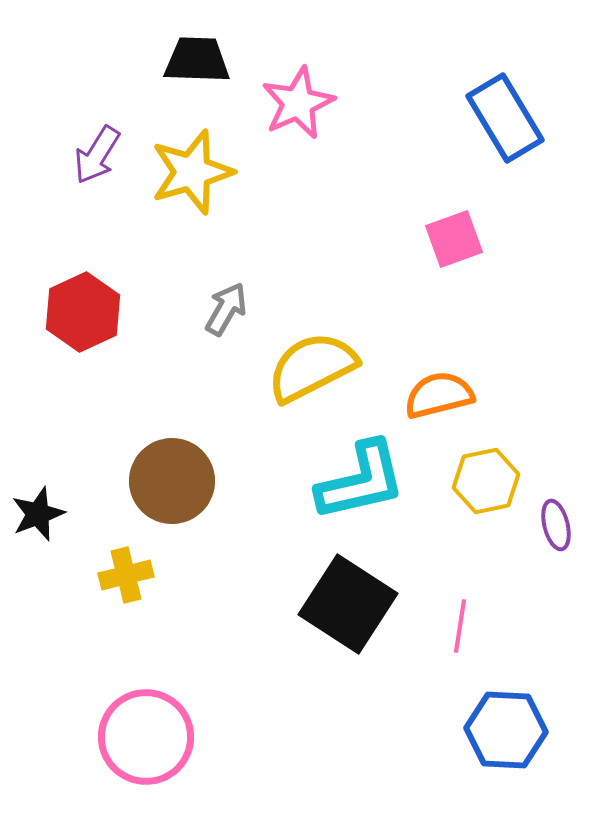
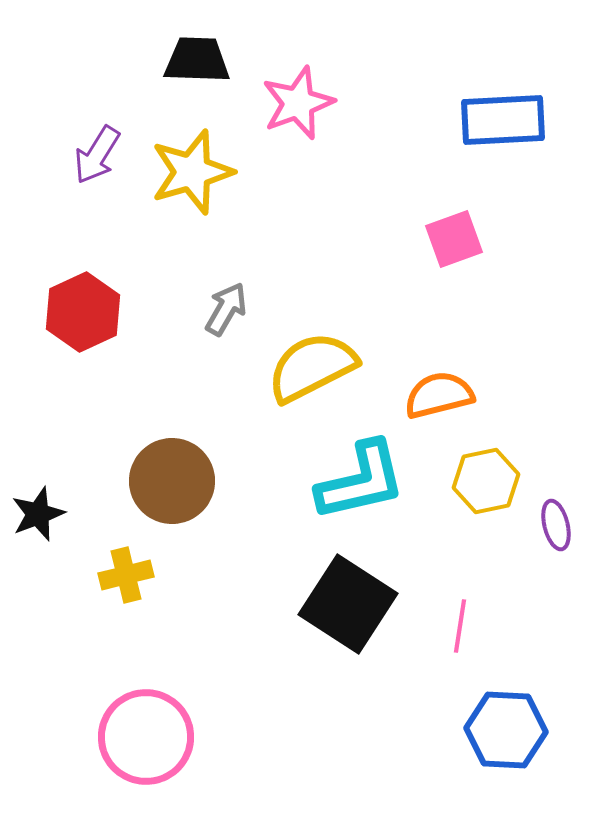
pink star: rotated 4 degrees clockwise
blue rectangle: moved 2 px left, 2 px down; rotated 62 degrees counterclockwise
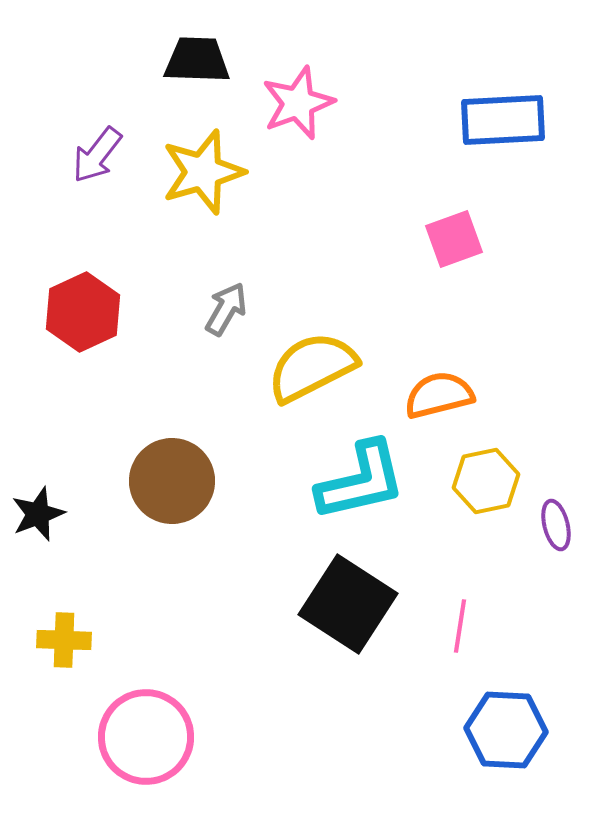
purple arrow: rotated 6 degrees clockwise
yellow star: moved 11 px right
yellow cross: moved 62 px left, 65 px down; rotated 16 degrees clockwise
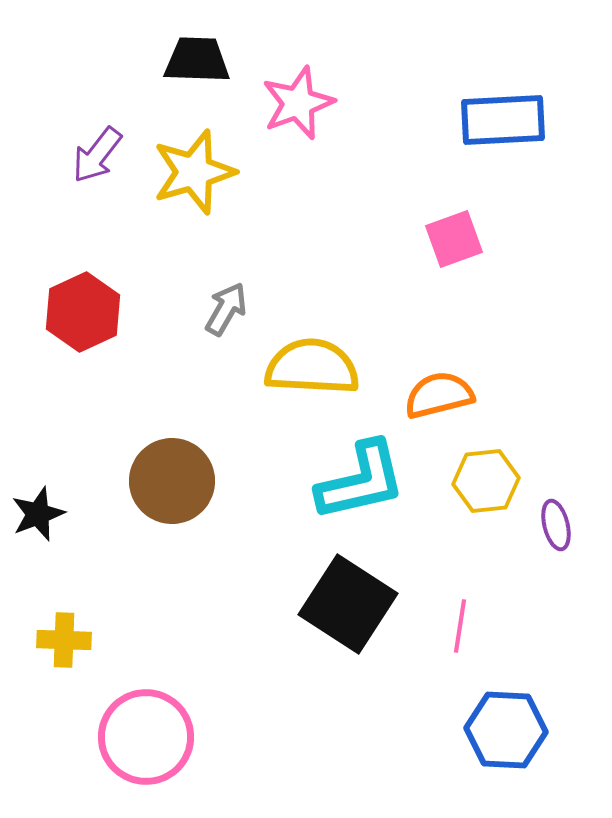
yellow star: moved 9 px left
yellow semicircle: rotated 30 degrees clockwise
yellow hexagon: rotated 6 degrees clockwise
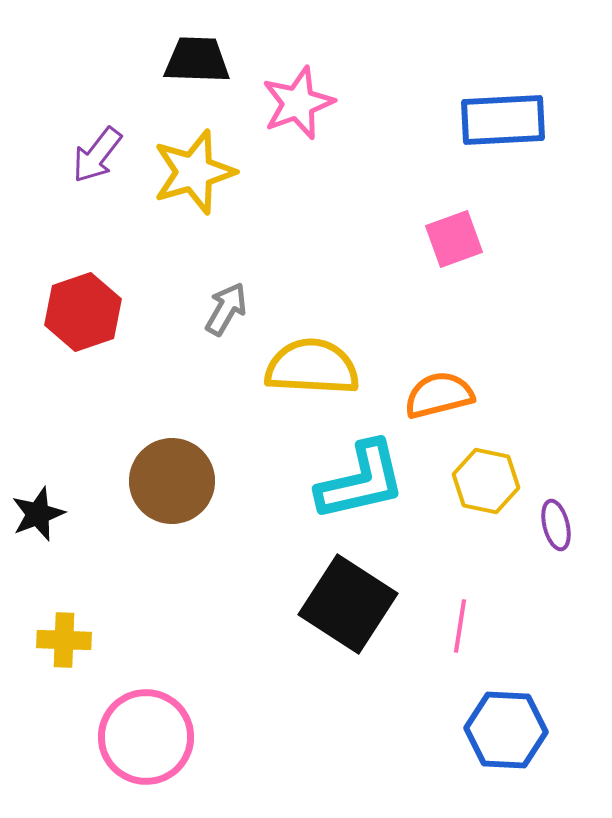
red hexagon: rotated 6 degrees clockwise
yellow hexagon: rotated 18 degrees clockwise
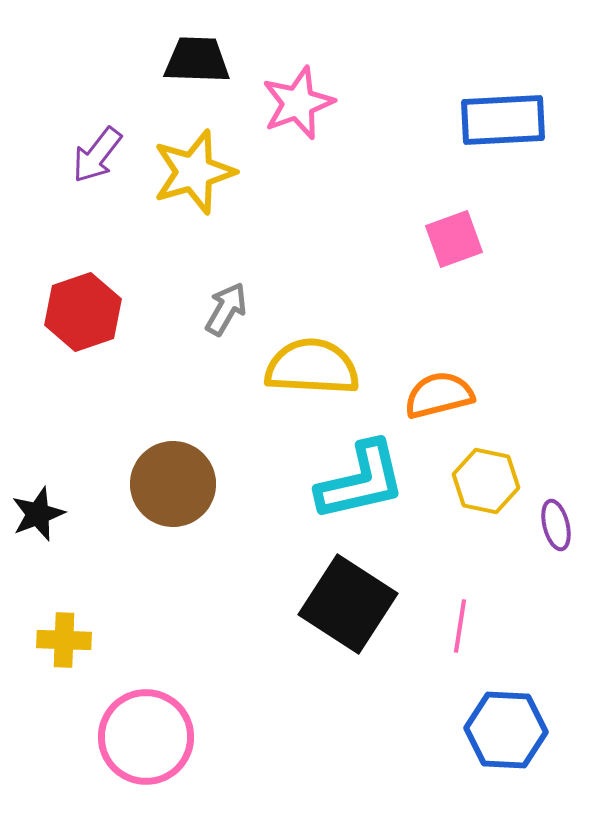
brown circle: moved 1 px right, 3 px down
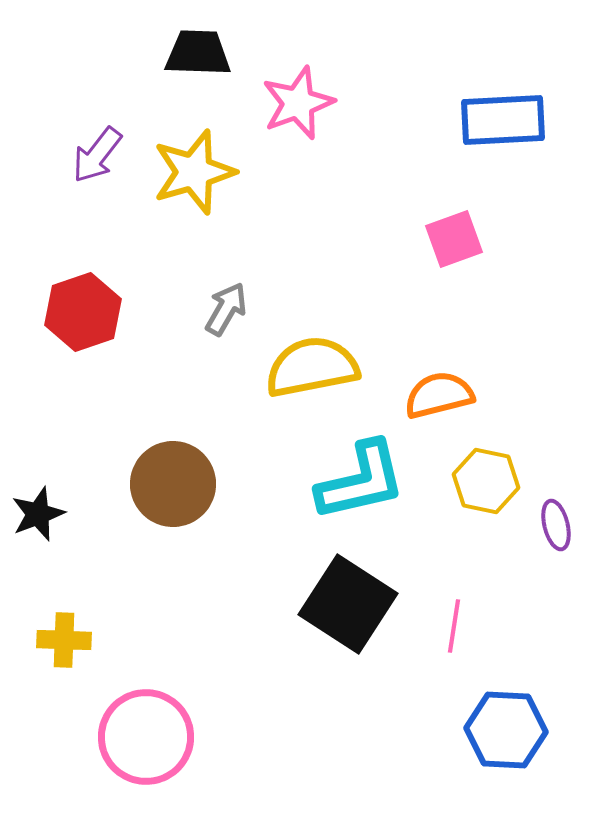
black trapezoid: moved 1 px right, 7 px up
yellow semicircle: rotated 14 degrees counterclockwise
pink line: moved 6 px left
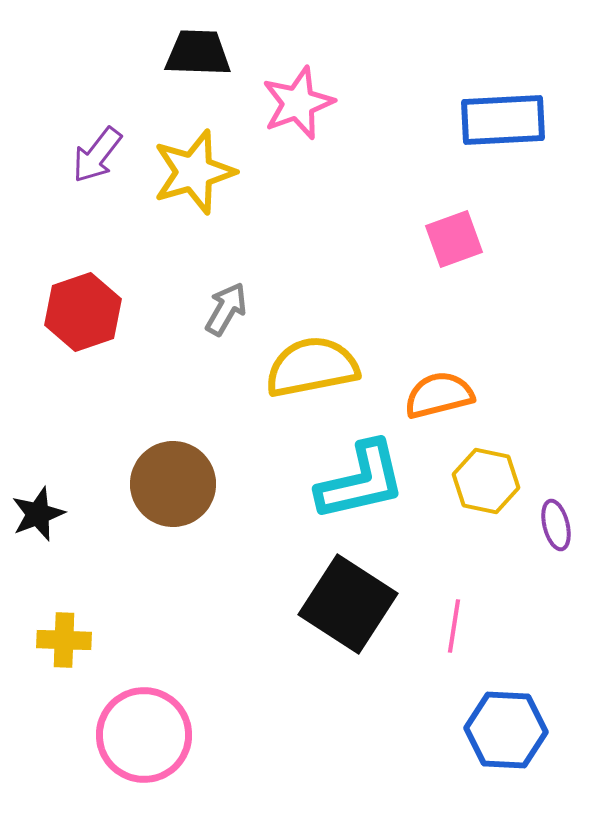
pink circle: moved 2 px left, 2 px up
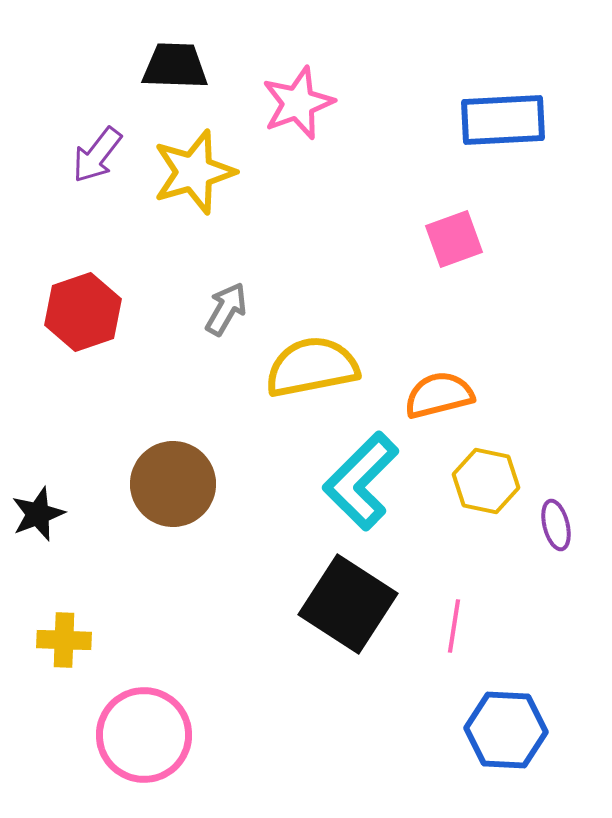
black trapezoid: moved 23 px left, 13 px down
cyan L-shape: rotated 148 degrees clockwise
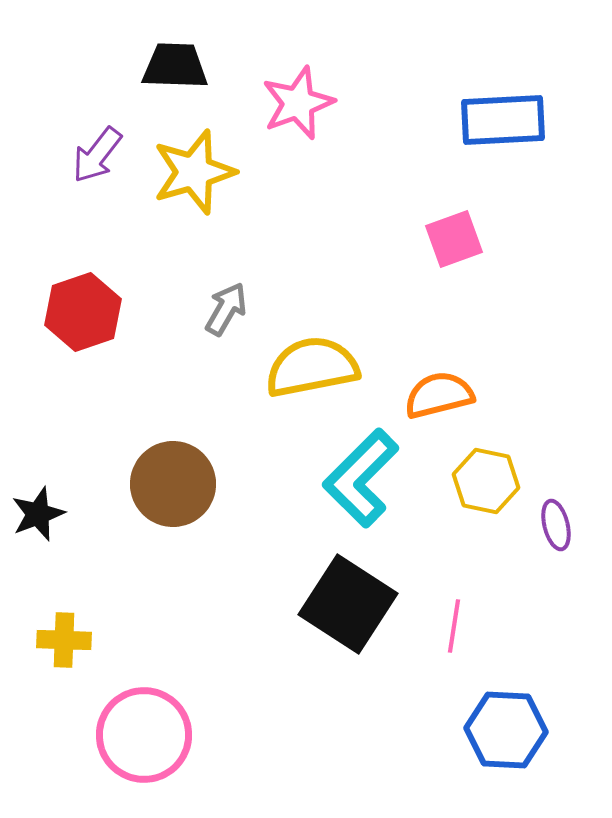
cyan L-shape: moved 3 px up
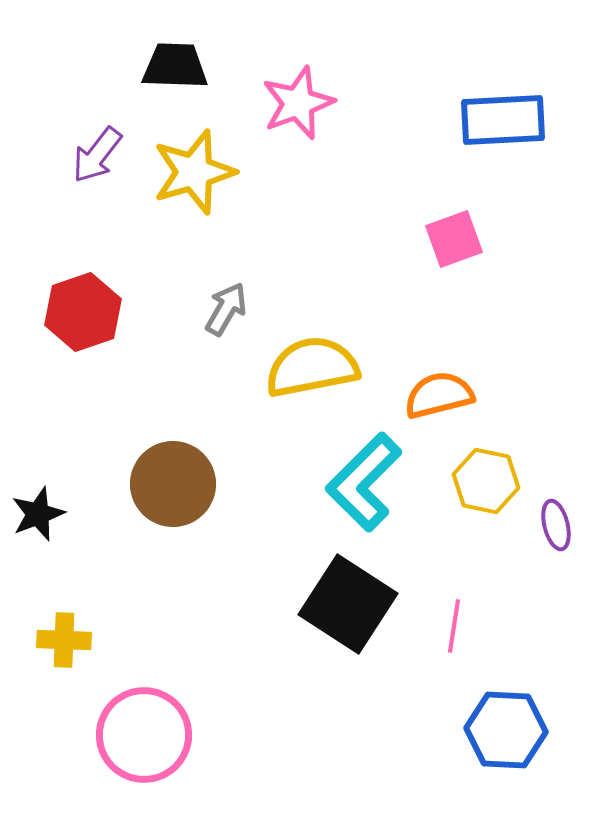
cyan L-shape: moved 3 px right, 4 px down
